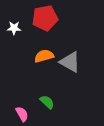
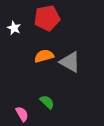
red pentagon: moved 2 px right
white star: rotated 24 degrees clockwise
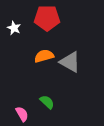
red pentagon: rotated 10 degrees clockwise
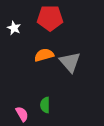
red pentagon: moved 3 px right
orange semicircle: moved 1 px up
gray triangle: rotated 20 degrees clockwise
green semicircle: moved 2 px left, 3 px down; rotated 133 degrees counterclockwise
